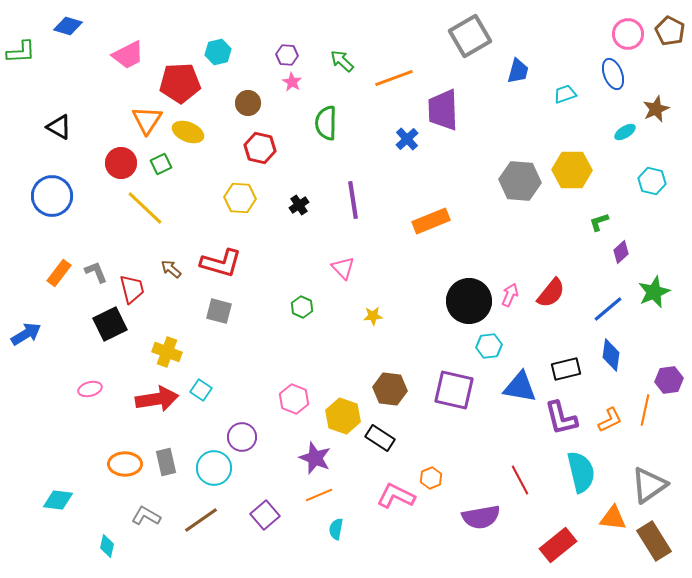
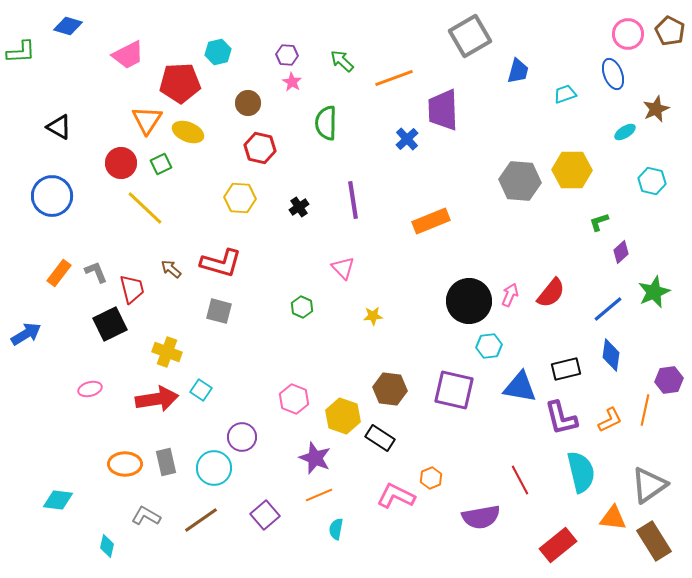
black cross at (299, 205): moved 2 px down
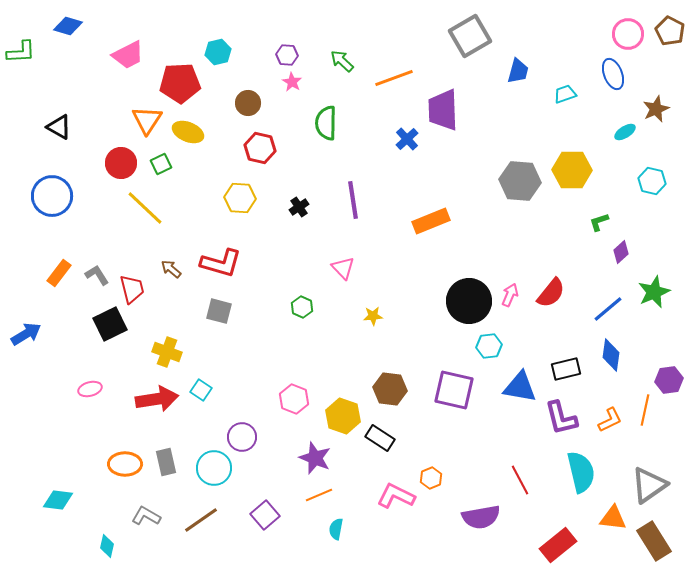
gray L-shape at (96, 272): moved 1 px right, 3 px down; rotated 10 degrees counterclockwise
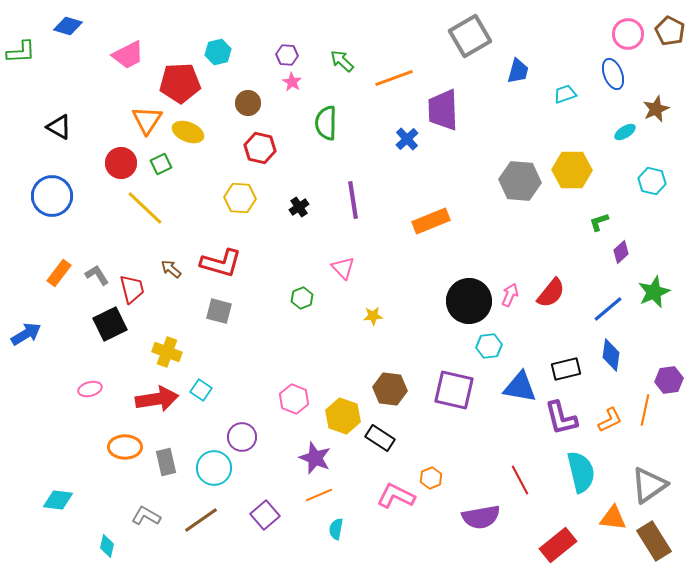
green hexagon at (302, 307): moved 9 px up; rotated 15 degrees clockwise
orange ellipse at (125, 464): moved 17 px up
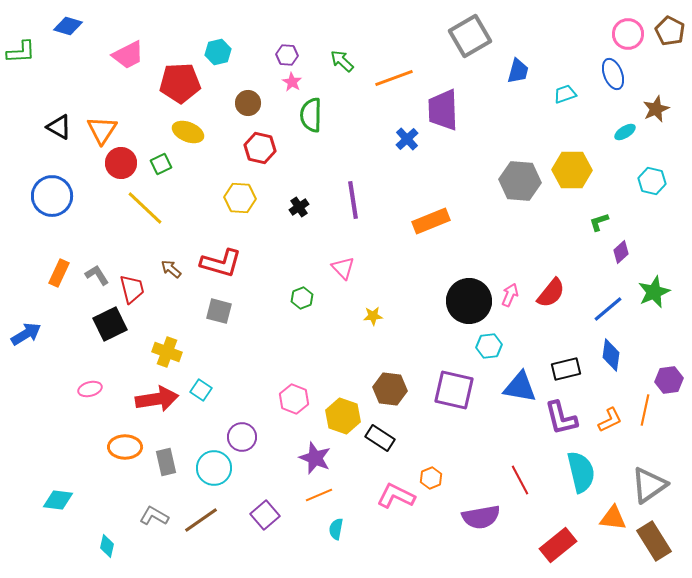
orange triangle at (147, 120): moved 45 px left, 10 px down
green semicircle at (326, 123): moved 15 px left, 8 px up
orange rectangle at (59, 273): rotated 12 degrees counterclockwise
gray L-shape at (146, 516): moved 8 px right
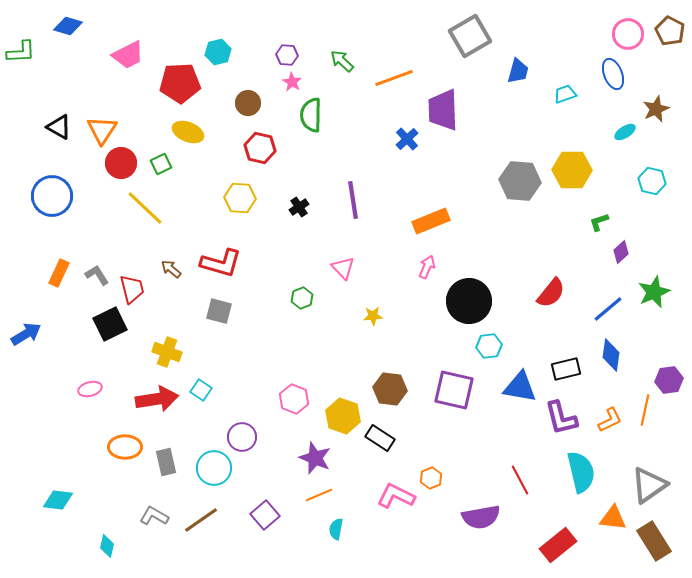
pink arrow at (510, 295): moved 83 px left, 28 px up
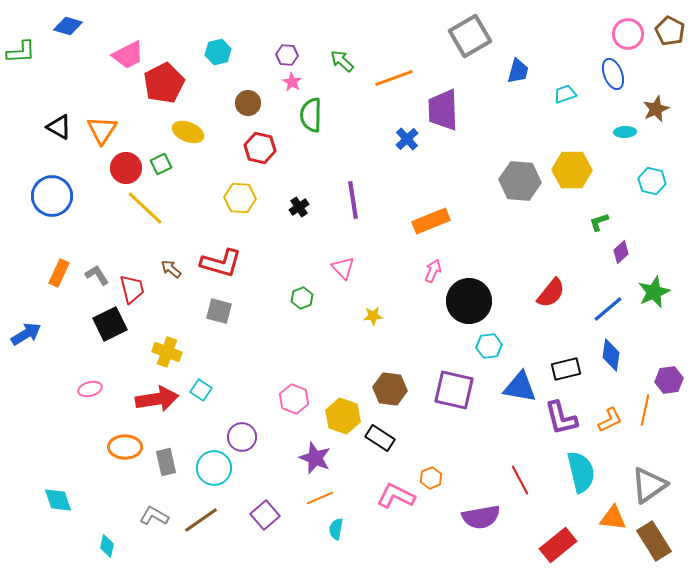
red pentagon at (180, 83): moved 16 px left; rotated 24 degrees counterclockwise
cyan ellipse at (625, 132): rotated 30 degrees clockwise
red circle at (121, 163): moved 5 px right, 5 px down
pink arrow at (427, 267): moved 6 px right, 4 px down
orange line at (319, 495): moved 1 px right, 3 px down
cyan diamond at (58, 500): rotated 64 degrees clockwise
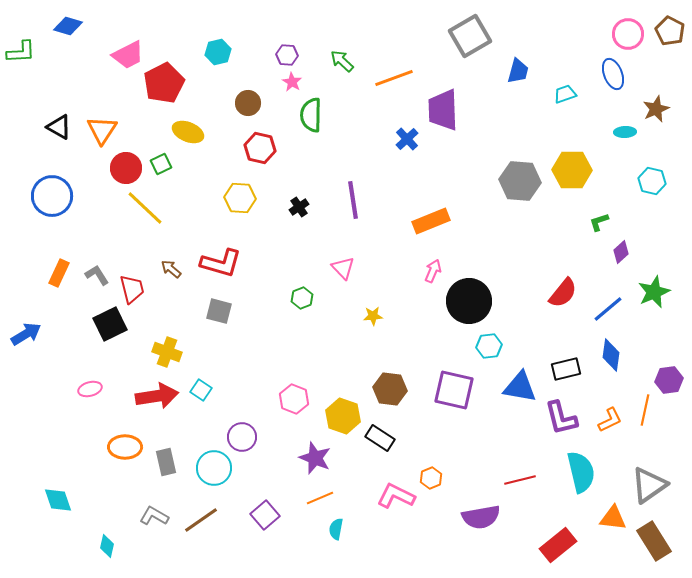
red semicircle at (551, 293): moved 12 px right
red arrow at (157, 399): moved 3 px up
red line at (520, 480): rotated 76 degrees counterclockwise
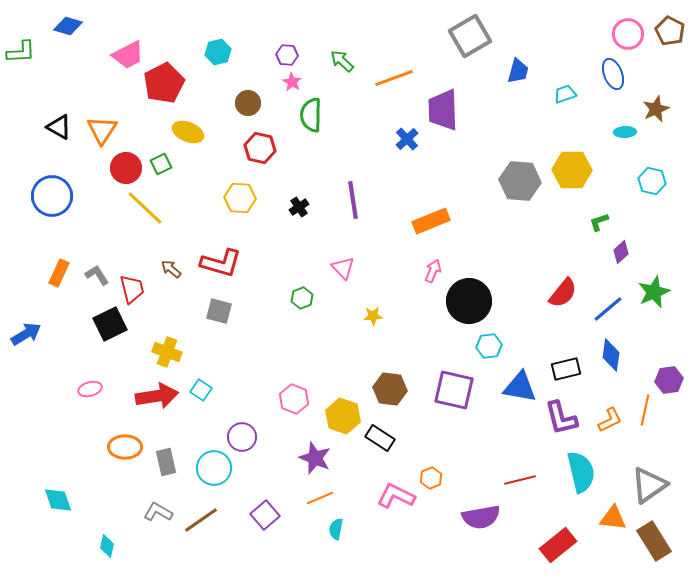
gray L-shape at (154, 516): moved 4 px right, 4 px up
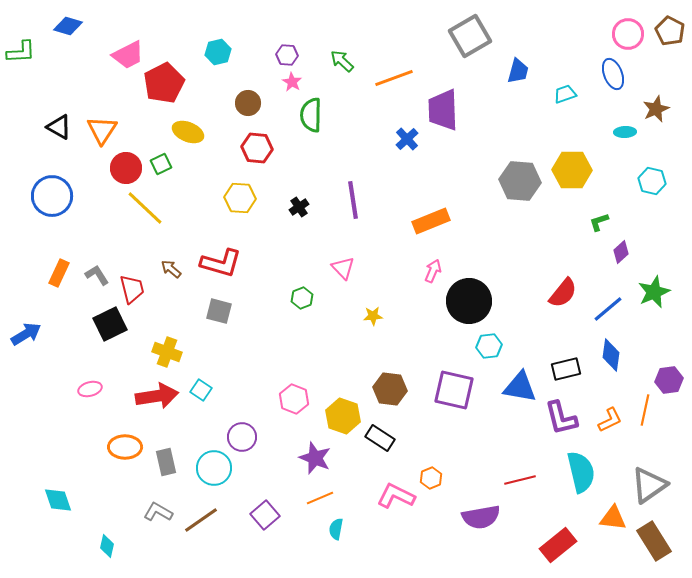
red hexagon at (260, 148): moved 3 px left; rotated 8 degrees counterclockwise
